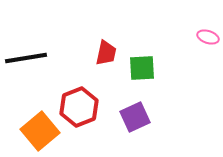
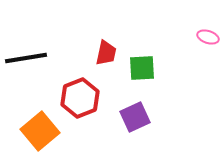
red hexagon: moved 1 px right, 9 px up
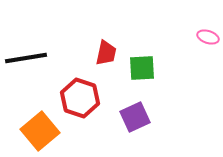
red hexagon: rotated 21 degrees counterclockwise
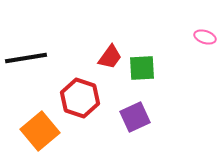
pink ellipse: moved 3 px left
red trapezoid: moved 4 px right, 4 px down; rotated 24 degrees clockwise
